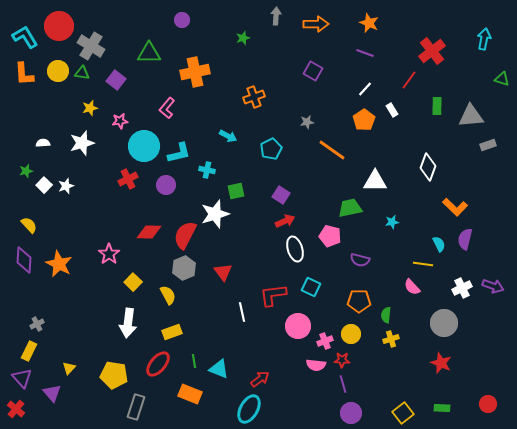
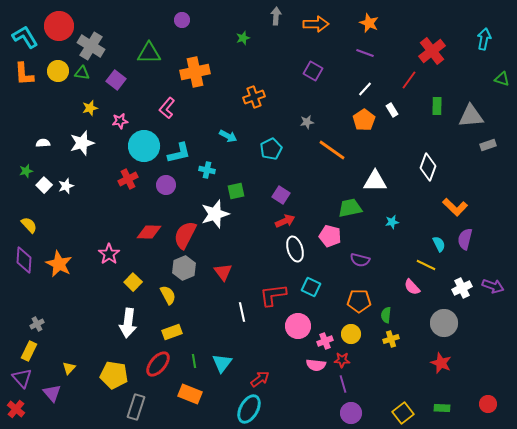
yellow line at (423, 264): moved 3 px right, 1 px down; rotated 18 degrees clockwise
cyan triangle at (219, 369): moved 3 px right, 6 px up; rotated 45 degrees clockwise
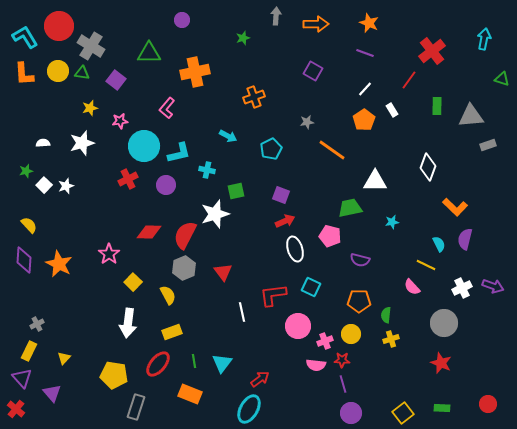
purple square at (281, 195): rotated 12 degrees counterclockwise
yellow triangle at (69, 368): moved 5 px left, 10 px up
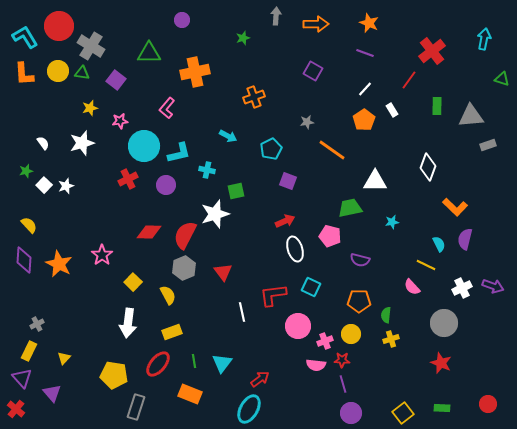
white semicircle at (43, 143): rotated 56 degrees clockwise
purple square at (281, 195): moved 7 px right, 14 px up
pink star at (109, 254): moved 7 px left, 1 px down
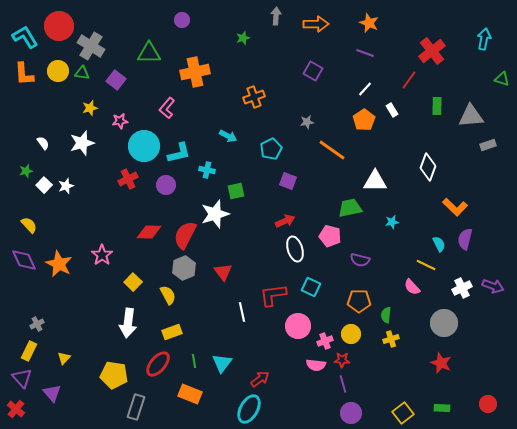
purple diamond at (24, 260): rotated 28 degrees counterclockwise
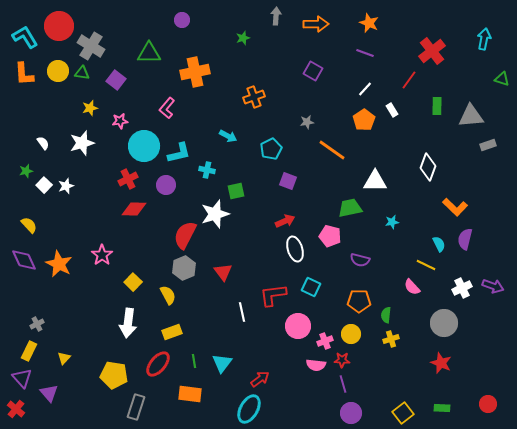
red diamond at (149, 232): moved 15 px left, 23 px up
purple triangle at (52, 393): moved 3 px left
orange rectangle at (190, 394): rotated 15 degrees counterclockwise
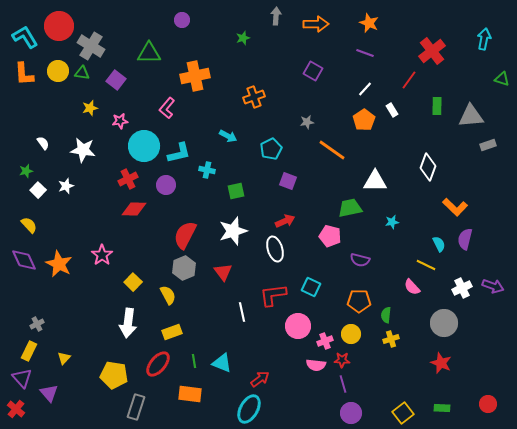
orange cross at (195, 72): moved 4 px down
white star at (82, 143): moved 1 px right, 7 px down; rotated 25 degrees clockwise
white square at (44, 185): moved 6 px left, 5 px down
white star at (215, 214): moved 18 px right, 17 px down
white ellipse at (295, 249): moved 20 px left
cyan triangle at (222, 363): rotated 45 degrees counterclockwise
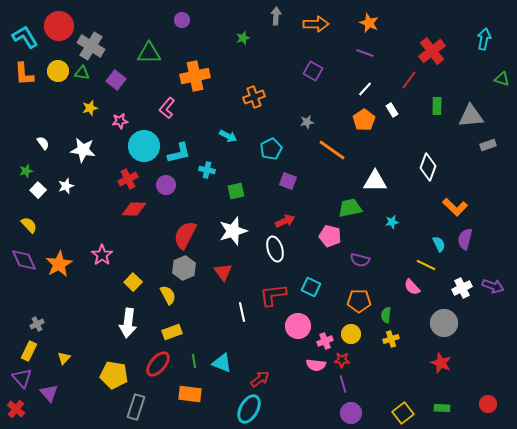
orange star at (59, 264): rotated 16 degrees clockwise
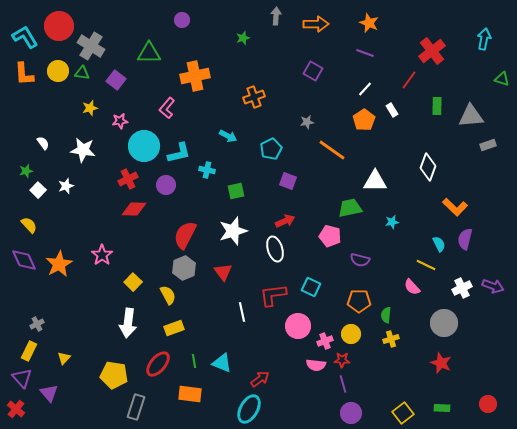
yellow rectangle at (172, 332): moved 2 px right, 4 px up
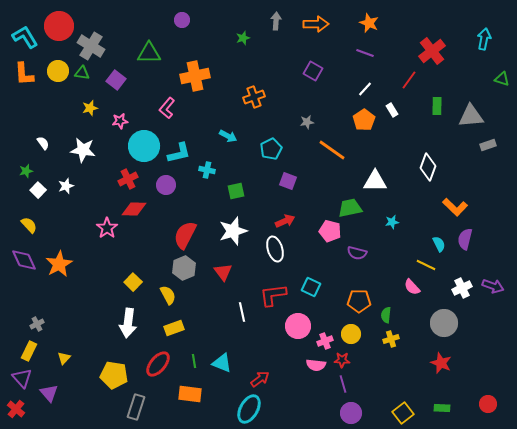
gray arrow at (276, 16): moved 5 px down
pink pentagon at (330, 236): moved 5 px up
pink star at (102, 255): moved 5 px right, 27 px up
purple semicircle at (360, 260): moved 3 px left, 7 px up
